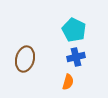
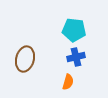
cyan pentagon: rotated 20 degrees counterclockwise
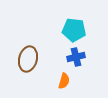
brown ellipse: moved 3 px right
orange semicircle: moved 4 px left, 1 px up
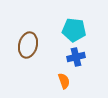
brown ellipse: moved 14 px up
orange semicircle: rotated 35 degrees counterclockwise
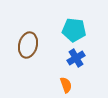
blue cross: moved 1 px down; rotated 18 degrees counterclockwise
orange semicircle: moved 2 px right, 4 px down
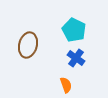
cyan pentagon: rotated 20 degrees clockwise
blue cross: rotated 24 degrees counterclockwise
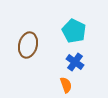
cyan pentagon: moved 1 px down
blue cross: moved 1 px left, 4 px down
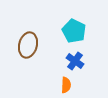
blue cross: moved 1 px up
orange semicircle: rotated 21 degrees clockwise
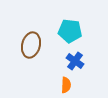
cyan pentagon: moved 4 px left; rotated 20 degrees counterclockwise
brown ellipse: moved 3 px right
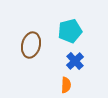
cyan pentagon: rotated 20 degrees counterclockwise
blue cross: rotated 12 degrees clockwise
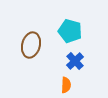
cyan pentagon: rotated 30 degrees clockwise
